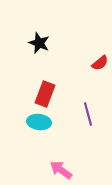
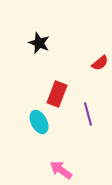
red rectangle: moved 12 px right
cyan ellipse: rotated 55 degrees clockwise
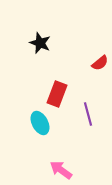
black star: moved 1 px right
cyan ellipse: moved 1 px right, 1 px down
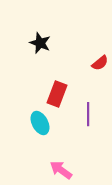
purple line: rotated 15 degrees clockwise
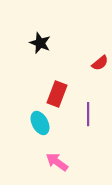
pink arrow: moved 4 px left, 8 px up
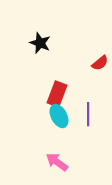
cyan ellipse: moved 19 px right, 7 px up
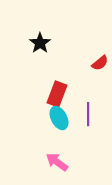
black star: rotated 15 degrees clockwise
cyan ellipse: moved 2 px down
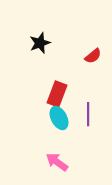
black star: rotated 15 degrees clockwise
red semicircle: moved 7 px left, 7 px up
